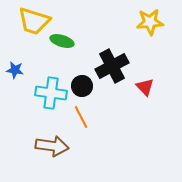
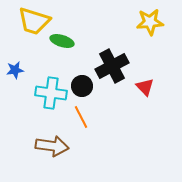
blue star: rotated 18 degrees counterclockwise
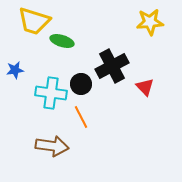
black circle: moved 1 px left, 2 px up
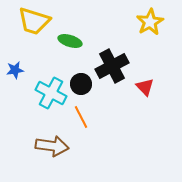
yellow star: rotated 24 degrees counterclockwise
green ellipse: moved 8 px right
cyan cross: rotated 20 degrees clockwise
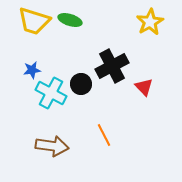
green ellipse: moved 21 px up
blue star: moved 17 px right
red triangle: moved 1 px left
orange line: moved 23 px right, 18 px down
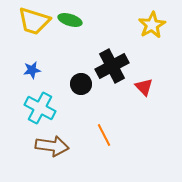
yellow star: moved 2 px right, 3 px down
cyan cross: moved 11 px left, 15 px down
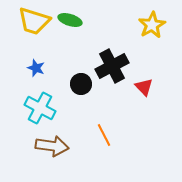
blue star: moved 4 px right, 2 px up; rotated 30 degrees clockwise
